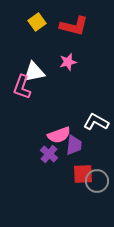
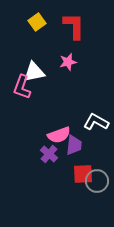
red L-shape: rotated 104 degrees counterclockwise
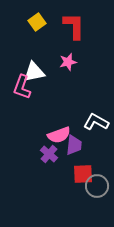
gray circle: moved 5 px down
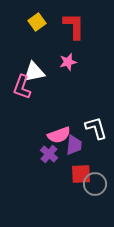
white L-shape: moved 6 px down; rotated 45 degrees clockwise
red square: moved 2 px left
gray circle: moved 2 px left, 2 px up
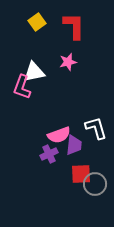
purple cross: rotated 24 degrees clockwise
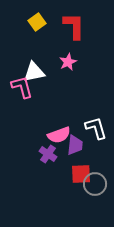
pink star: rotated 12 degrees counterclockwise
pink L-shape: rotated 145 degrees clockwise
purple trapezoid: moved 1 px right
purple cross: moved 1 px left; rotated 30 degrees counterclockwise
